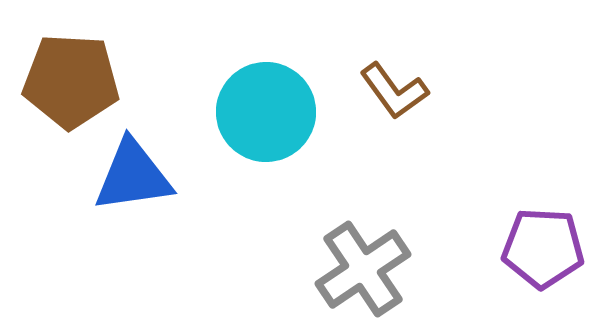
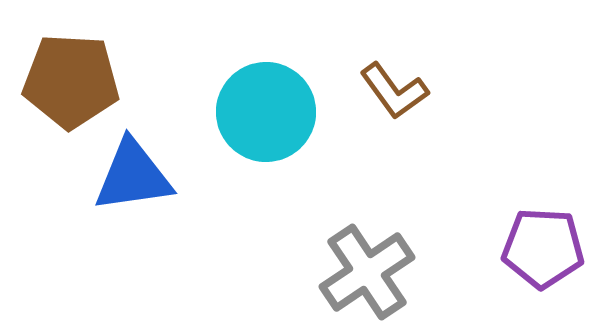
gray cross: moved 4 px right, 3 px down
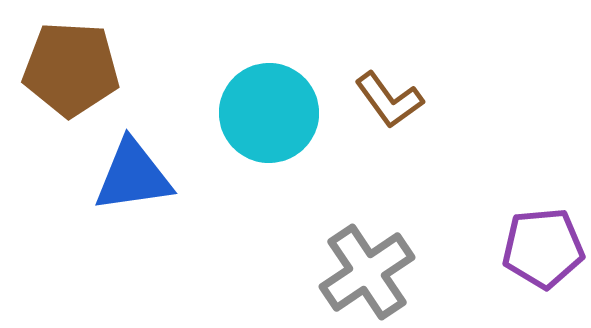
brown pentagon: moved 12 px up
brown L-shape: moved 5 px left, 9 px down
cyan circle: moved 3 px right, 1 px down
purple pentagon: rotated 8 degrees counterclockwise
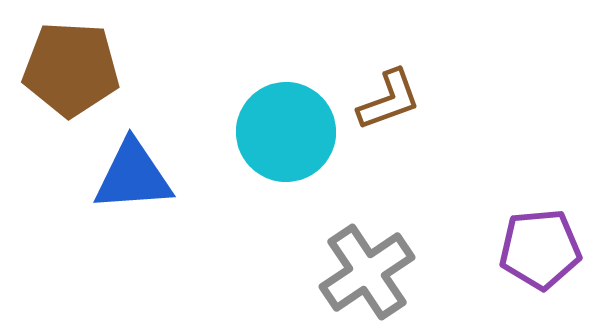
brown L-shape: rotated 74 degrees counterclockwise
cyan circle: moved 17 px right, 19 px down
blue triangle: rotated 4 degrees clockwise
purple pentagon: moved 3 px left, 1 px down
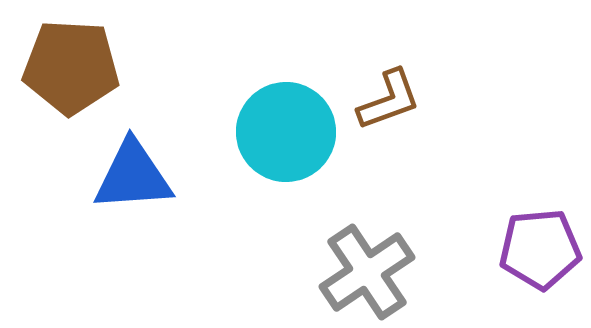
brown pentagon: moved 2 px up
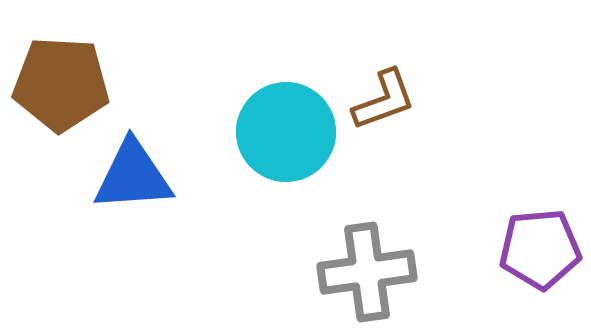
brown pentagon: moved 10 px left, 17 px down
brown L-shape: moved 5 px left
gray cross: rotated 26 degrees clockwise
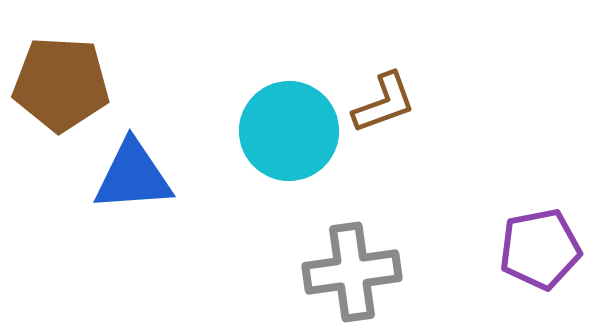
brown L-shape: moved 3 px down
cyan circle: moved 3 px right, 1 px up
purple pentagon: rotated 6 degrees counterclockwise
gray cross: moved 15 px left
